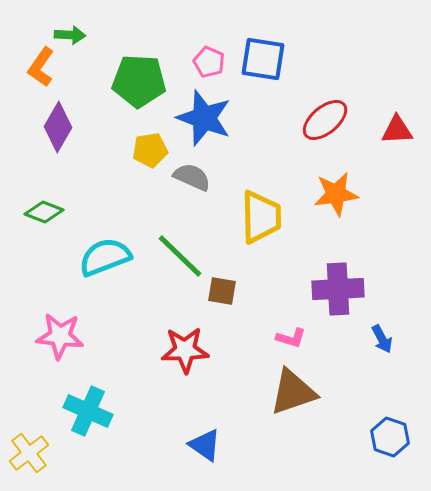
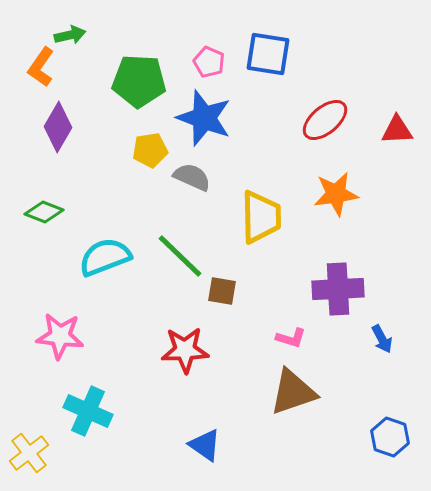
green arrow: rotated 16 degrees counterclockwise
blue square: moved 5 px right, 5 px up
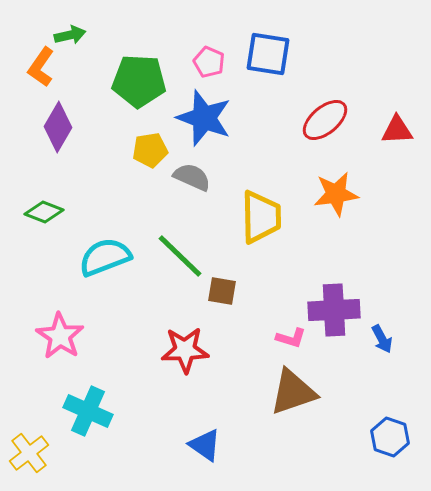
purple cross: moved 4 px left, 21 px down
pink star: rotated 27 degrees clockwise
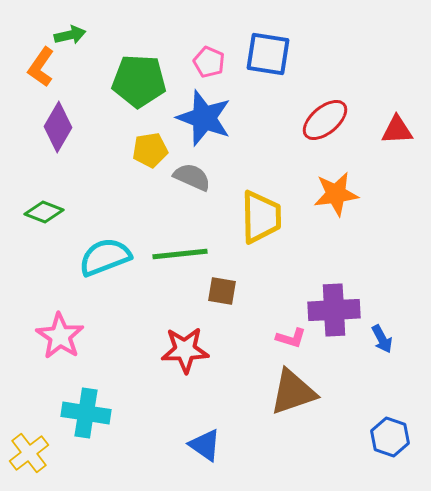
green line: moved 2 px up; rotated 50 degrees counterclockwise
cyan cross: moved 2 px left, 2 px down; rotated 15 degrees counterclockwise
